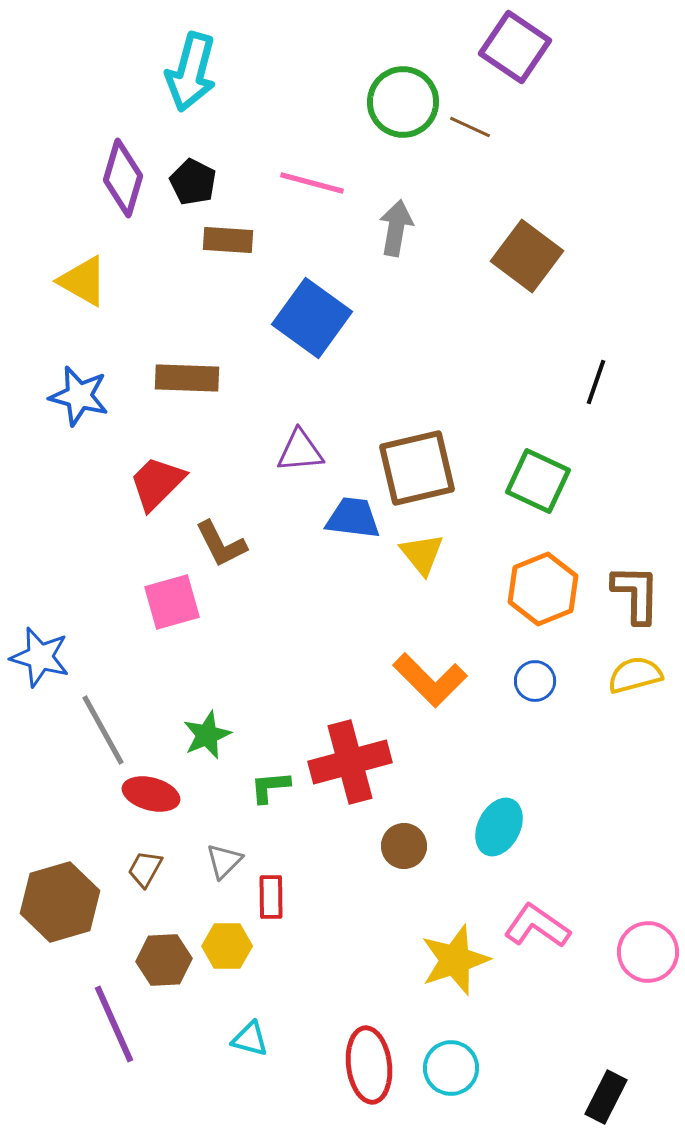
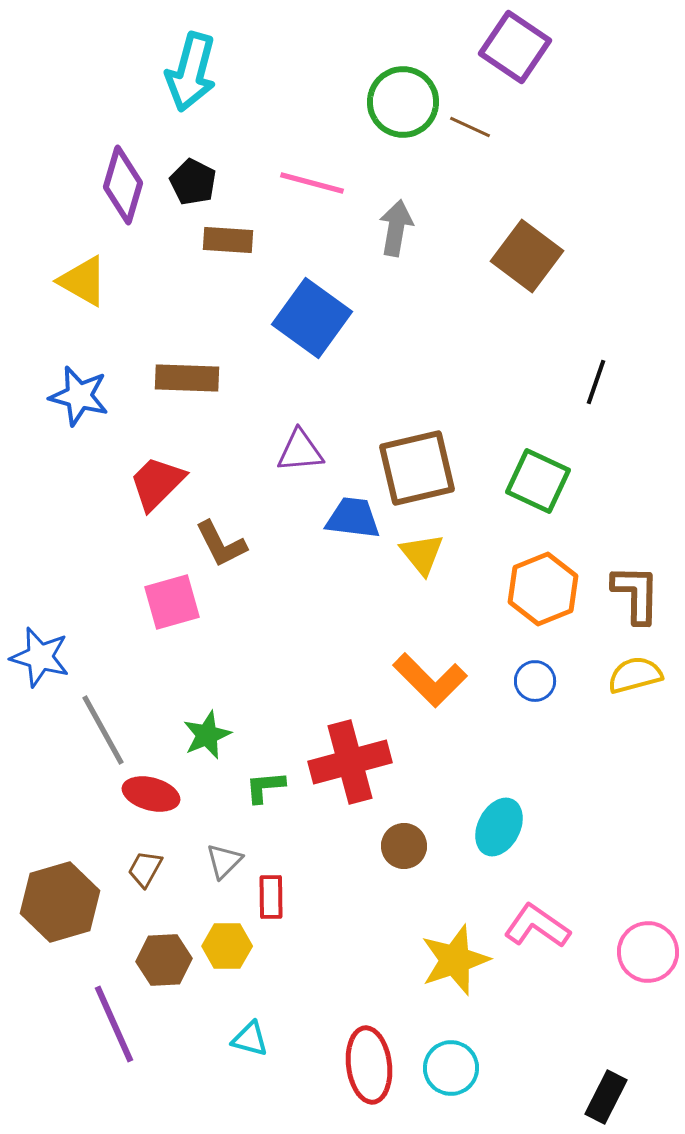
purple diamond at (123, 178): moved 7 px down
green L-shape at (270, 787): moved 5 px left
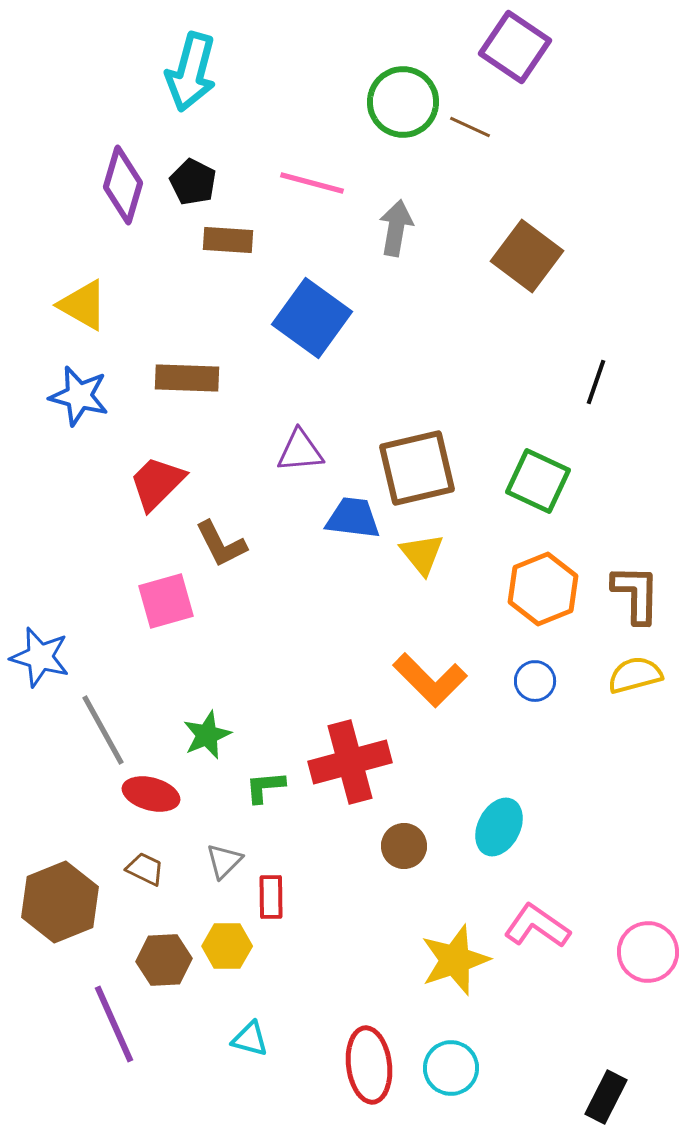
yellow triangle at (83, 281): moved 24 px down
pink square at (172, 602): moved 6 px left, 1 px up
brown trapezoid at (145, 869): rotated 87 degrees clockwise
brown hexagon at (60, 902): rotated 6 degrees counterclockwise
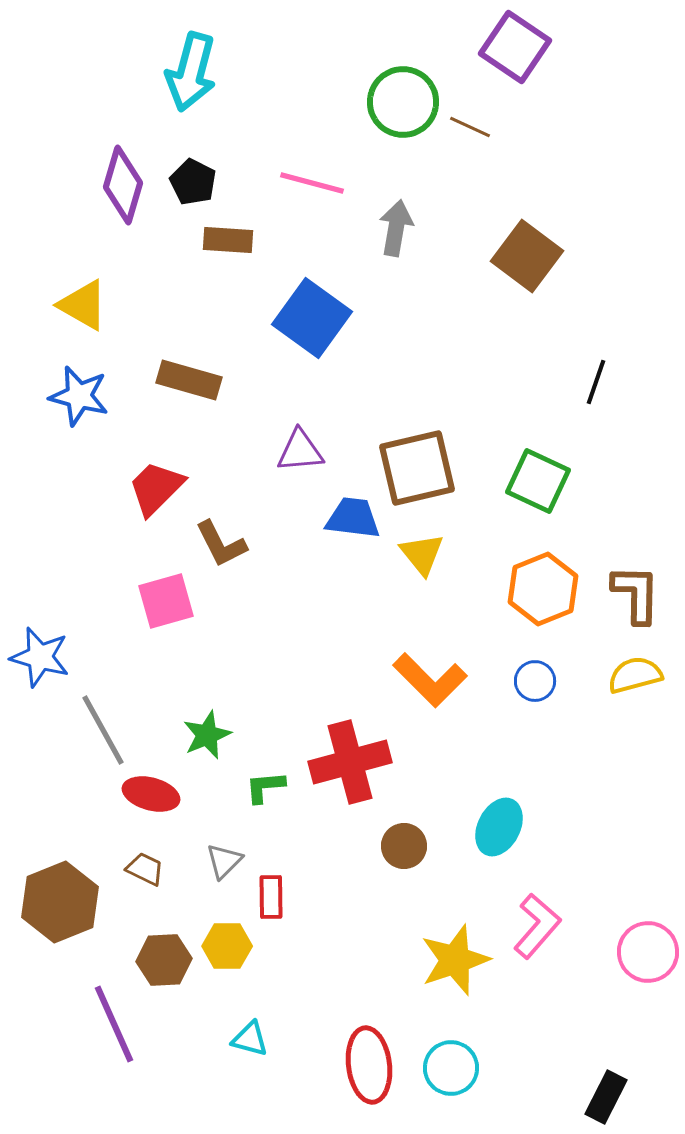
brown rectangle at (187, 378): moved 2 px right, 2 px down; rotated 14 degrees clockwise
red trapezoid at (157, 483): moved 1 px left, 5 px down
pink L-shape at (537, 926): rotated 96 degrees clockwise
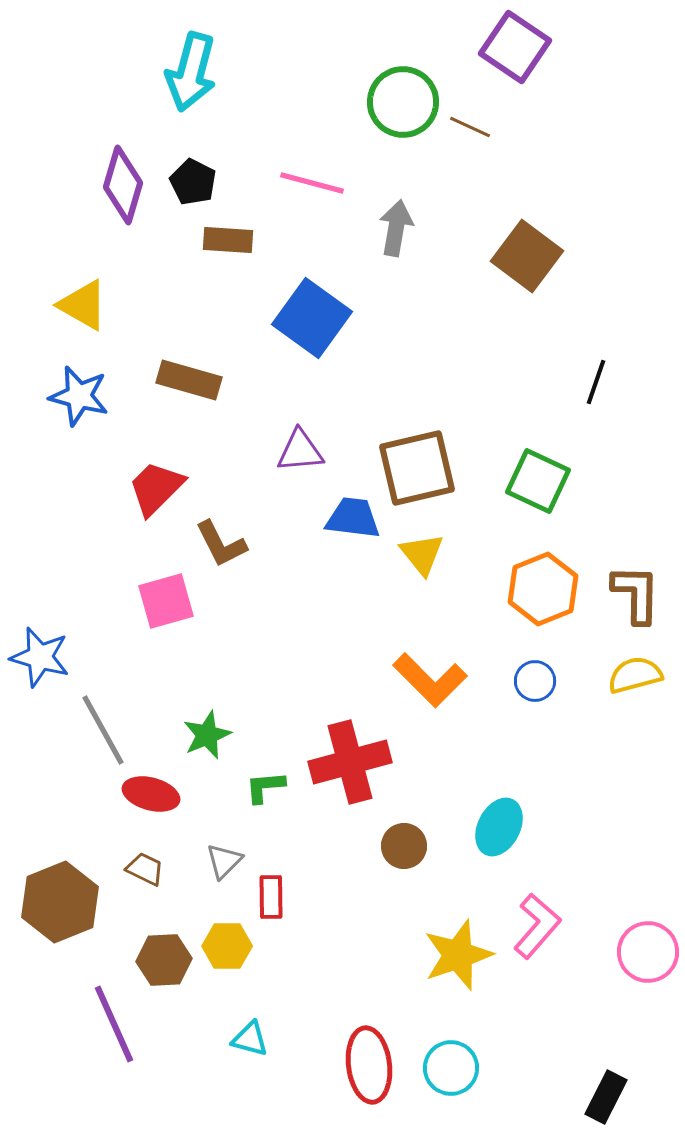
yellow star at (455, 960): moved 3 px right, 5 px up
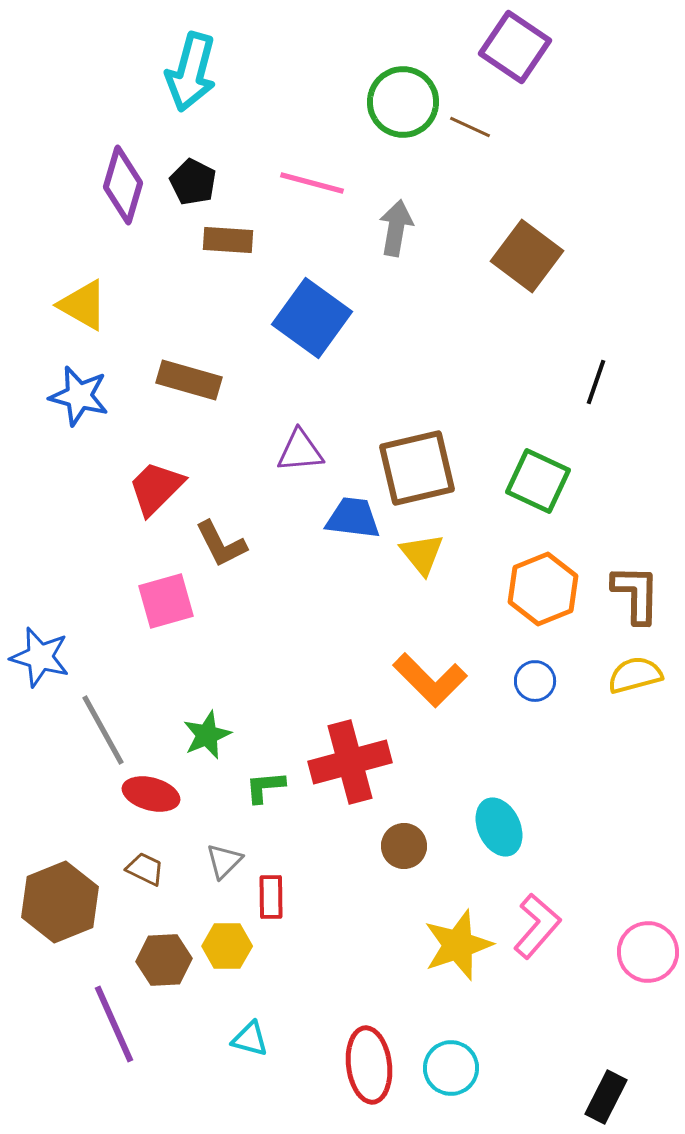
cyan ellipse at (499, 827): rotated 52 degrees counterclockwise
yellow star at (458, 955): moved 10 px up
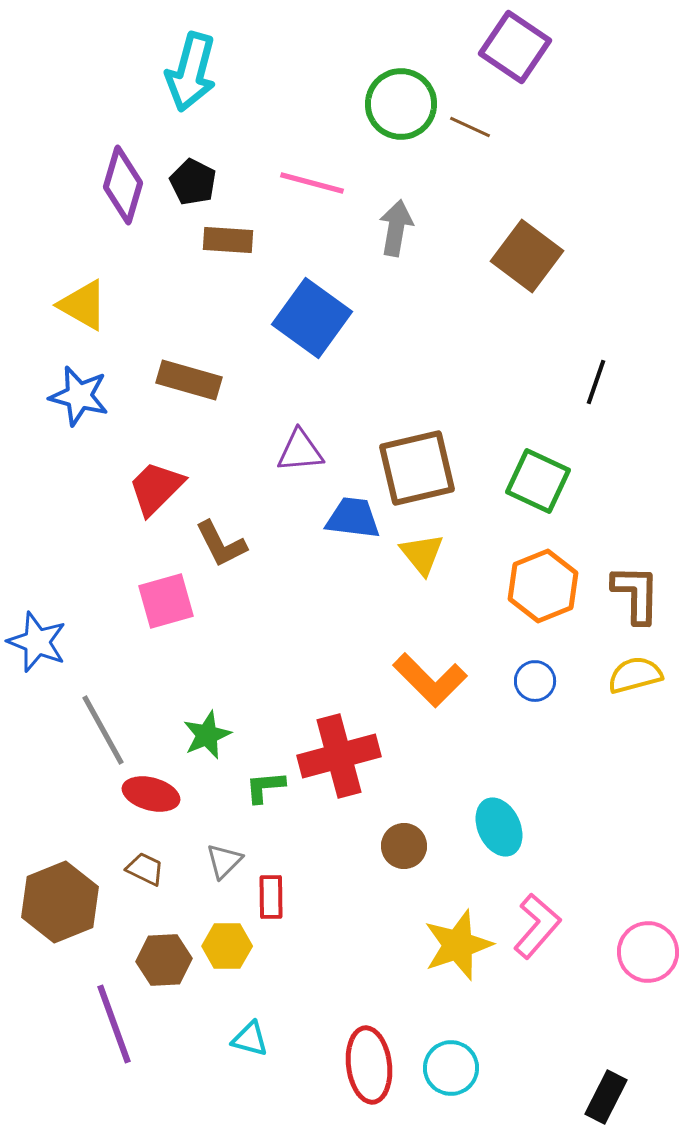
green circle at (403, 102): moved 2 px left, 2 px down
orange hexagon at (543, 589): moved 3 px up
blue star at (40, 657): moved 3 px left, 15 px up; rotated 6 degrees clockwise
red cross at (350, 762): moved 11 px left, 6 px up
purple line at (114, 1024): rotated 4 degrees clockwise
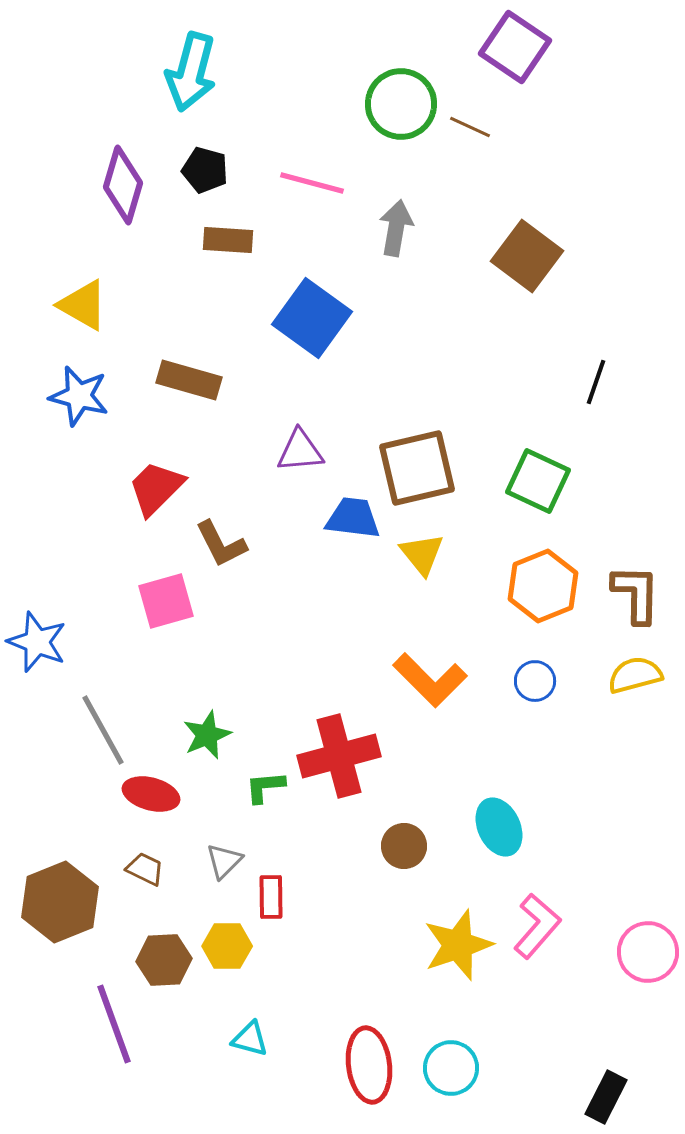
black pentagon at (193, 182): moved 12 px right, 12 px up; rotated 12 degrees counterclockwise
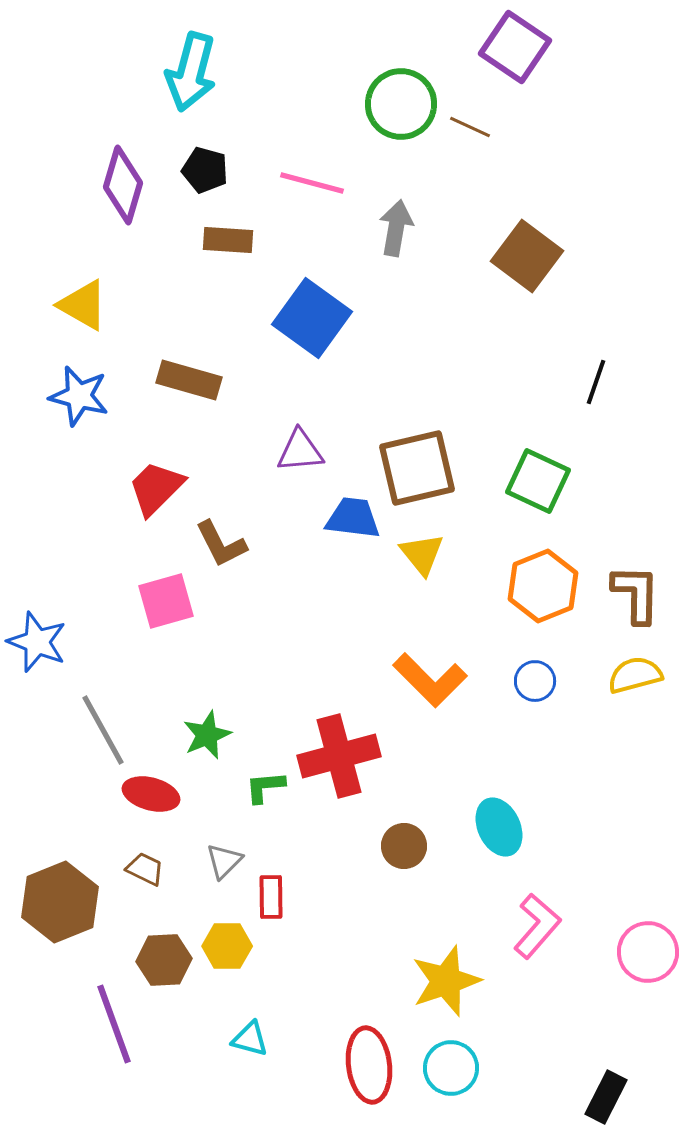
yellow star at (458, 945): moved 12 px left, 36 px down
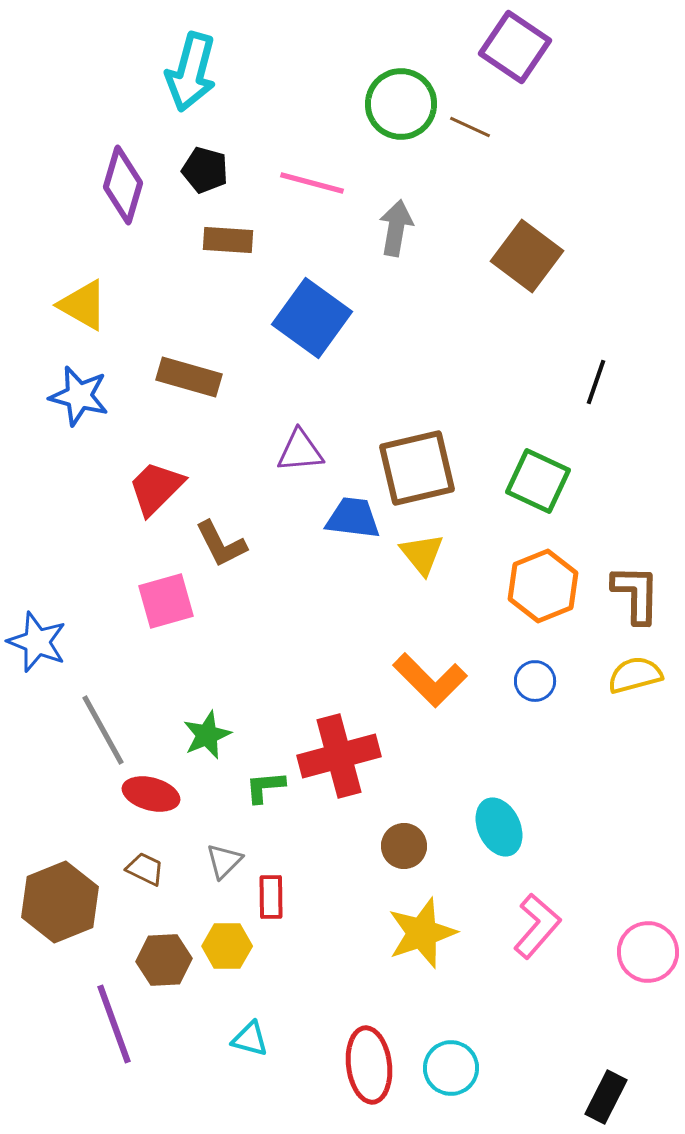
brown rectangle at (189, 380): moved 3 px up
yellow star at (446, 981): moved 24 px left, 48 px up
